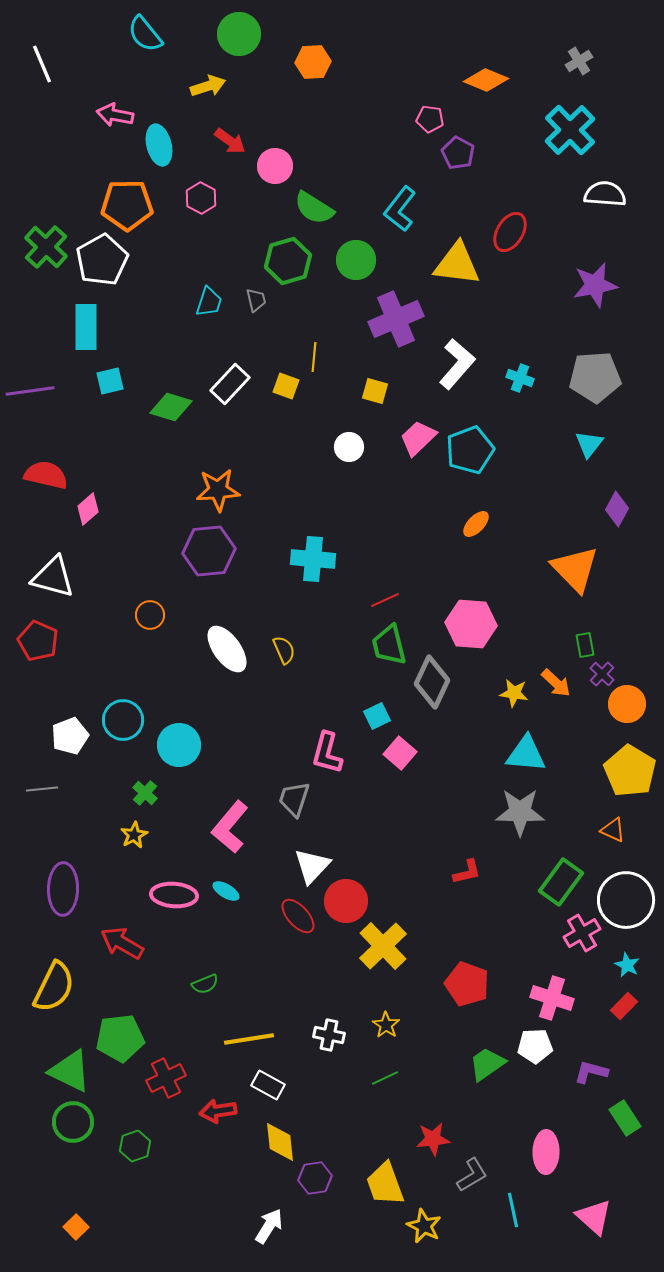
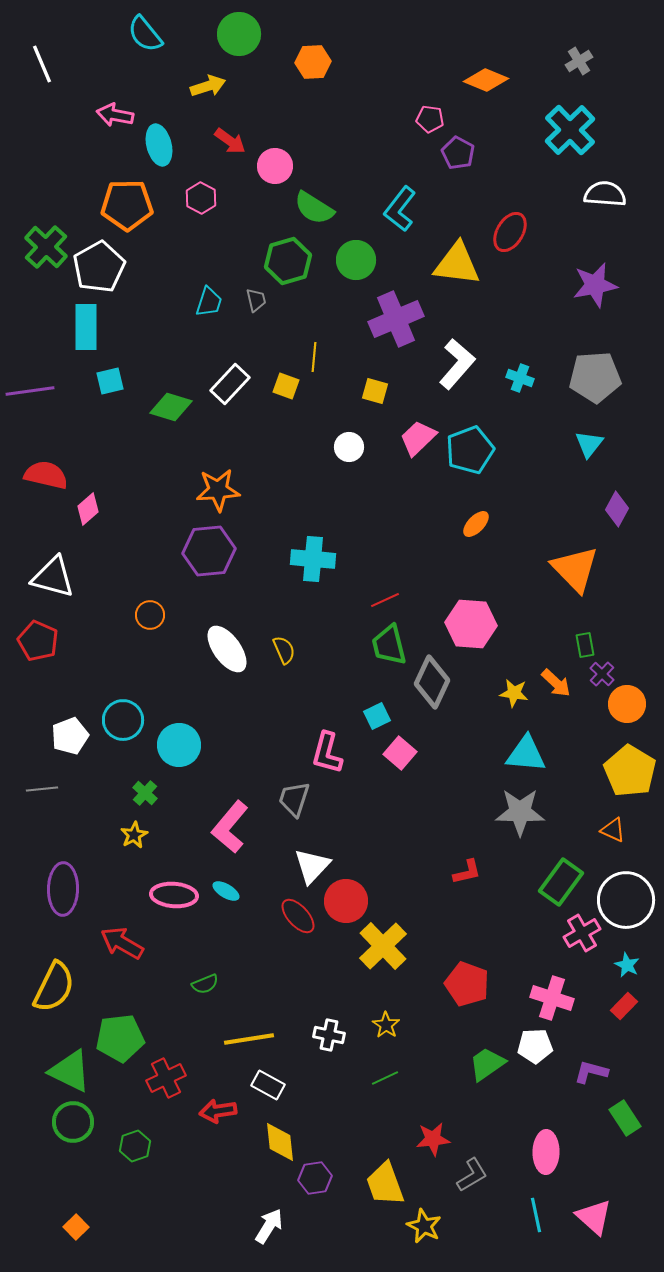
white pentagon at (102, 260): moved 3 px left, 7 px down
cyan line at (513, 1210): moved 23 px right, 5 px down
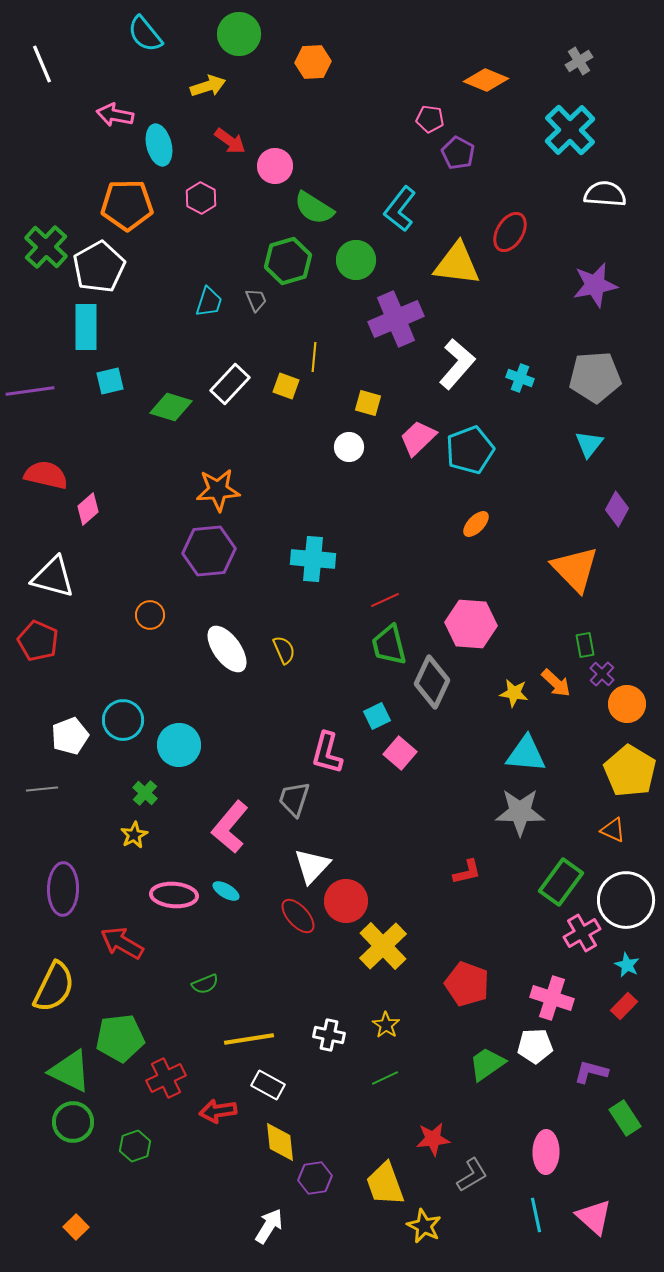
gray trapezoid at (256, 300): rotated 10 degrees counterclockwise
yellow square at (375, 391): moved 7 px left, 12 px down
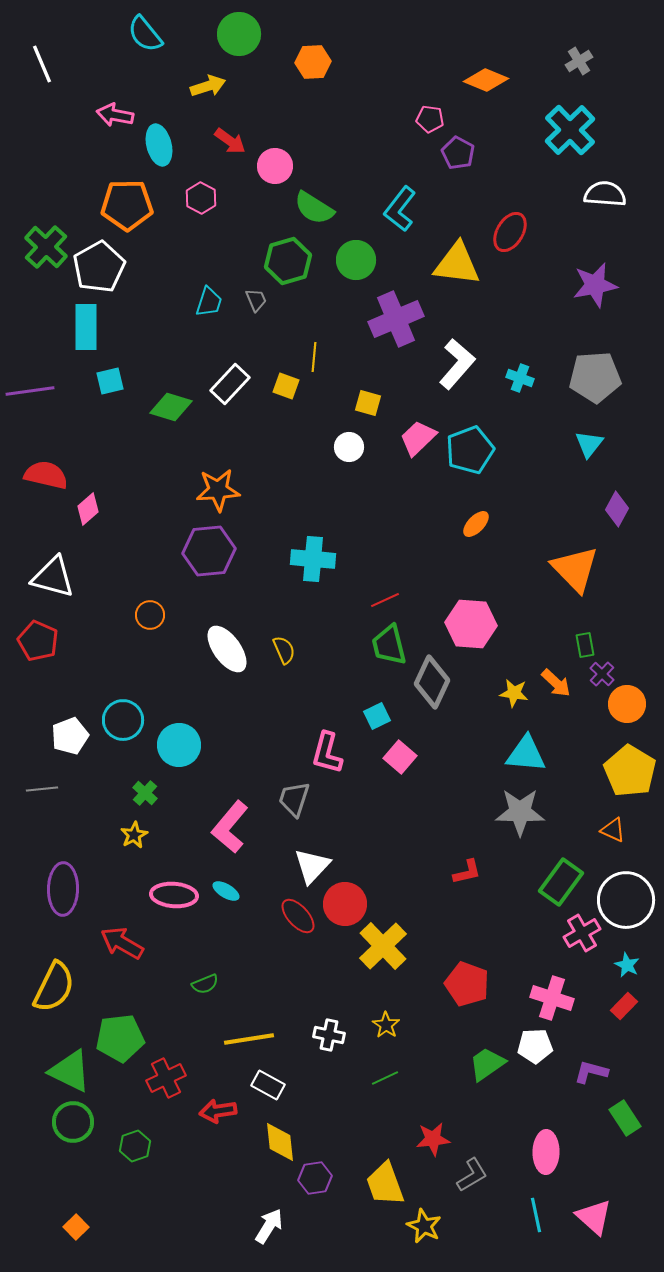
pink square at (400, 753): moved 4 px down
red circle at (346, 901): moved 1 px left, 3 px down
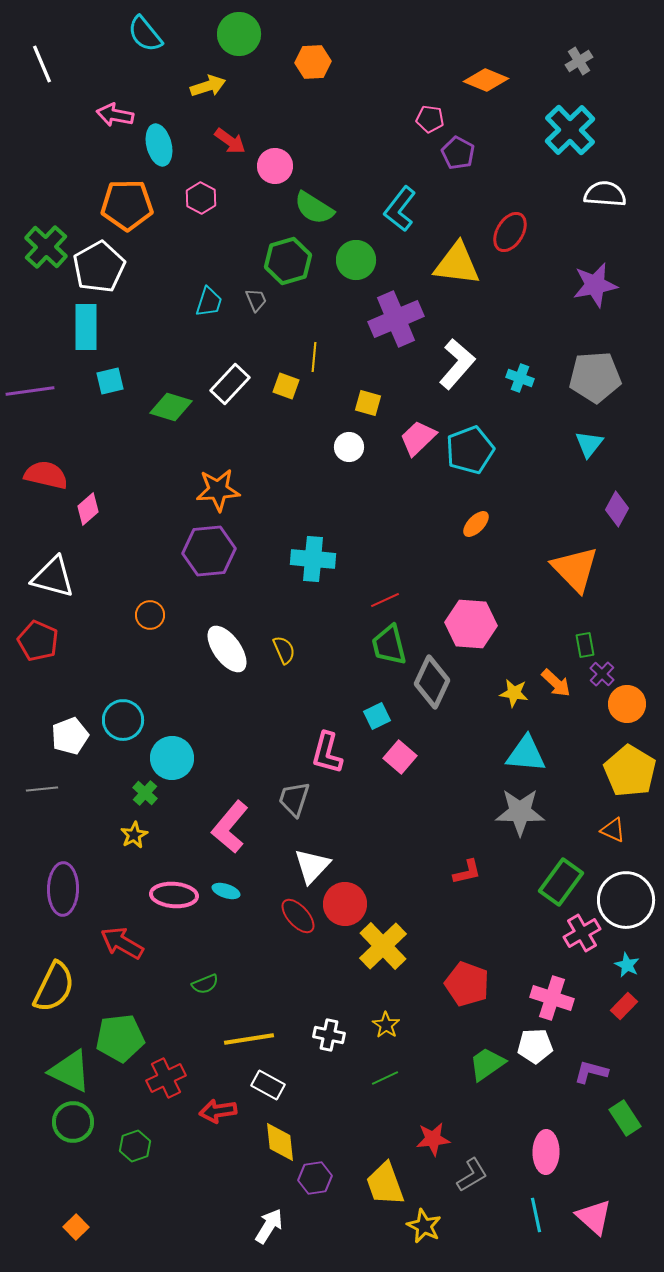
cyan circle at (179, 745): moved 7 px left, 13 px down
cyan ellipse at (226, 891): rotated 12 degrees counterclockwise
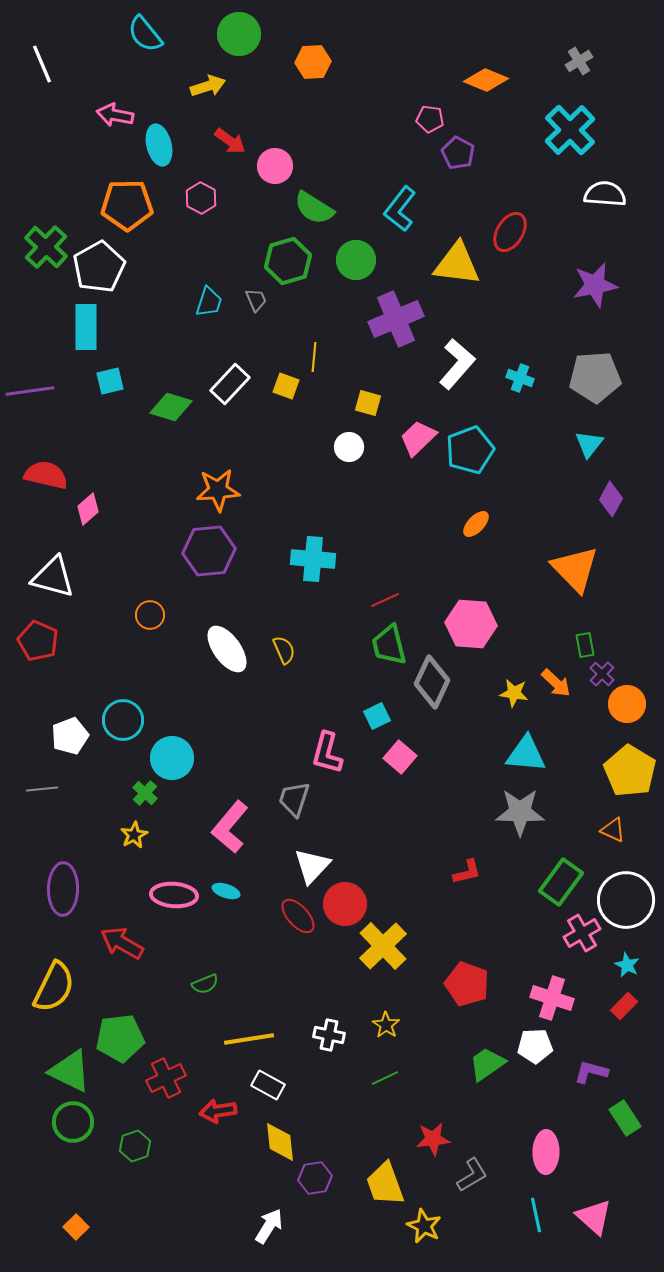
purple diamond at (617, 509): moved 6 px left, 10 px up
